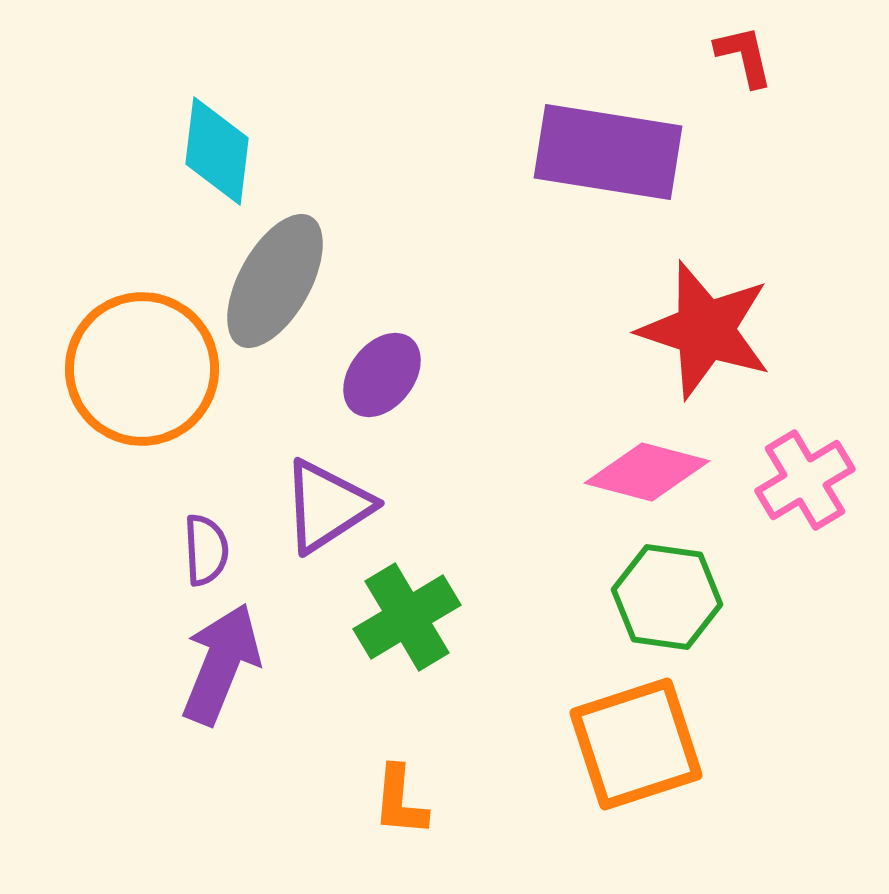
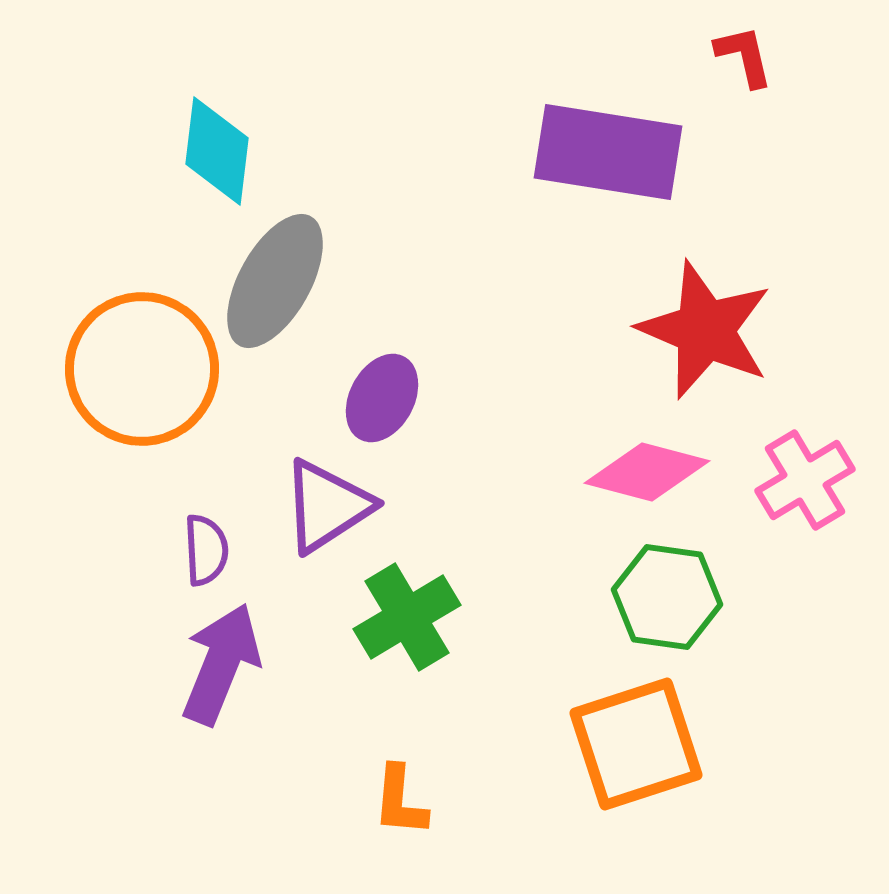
red star: rotated 5 degrees clockwise
purple ellipse: moved 23 px down; rotated 10 degrees counterclockwise
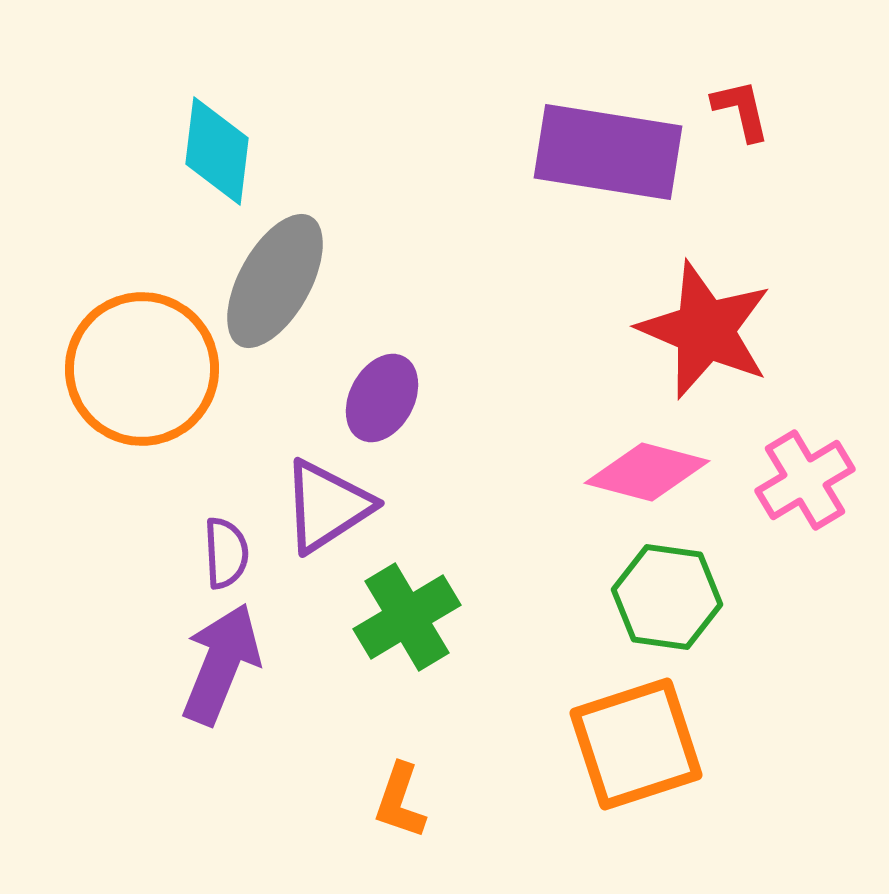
red L-shape: moved 3 px left, 54 px down
purple semicircle: moved 20 px right, 3 px down
orange L-shape: rotated 14 degrees clockwise
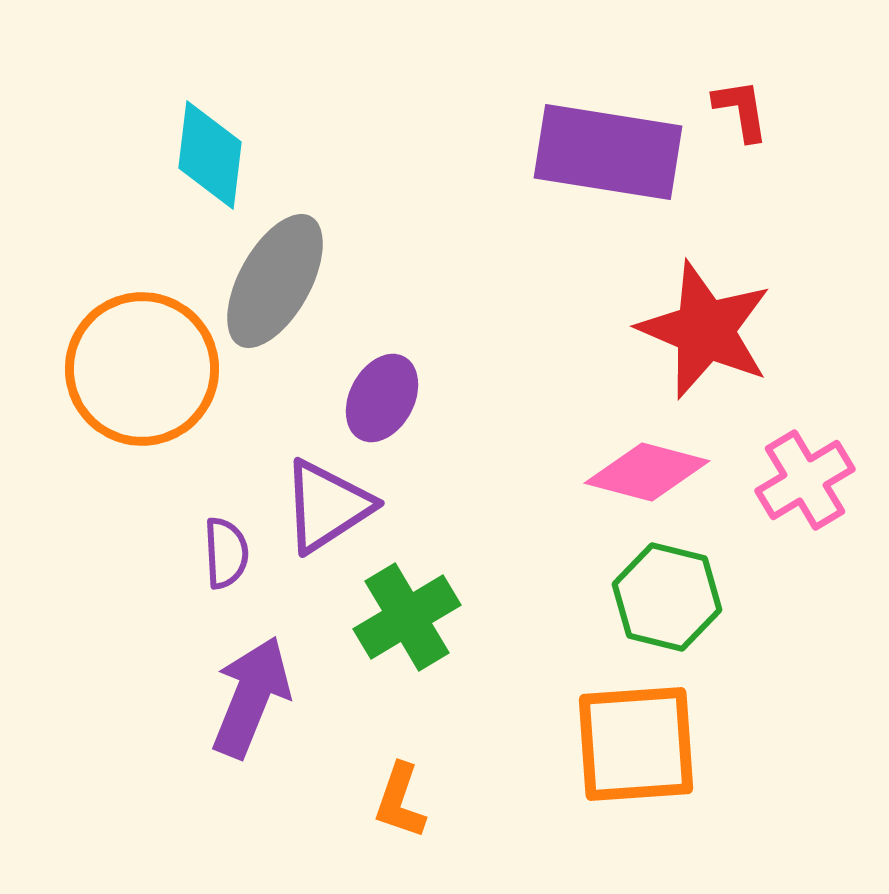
red L-shape: rotated 4 degrees clockwise
cyan diamond: moved 7 px left, 4 px down
green hexagon: rotated 6 degrees clockwise
purple arrow: moved 30 px right, 33 px down
orange square: rotated 14 degrees clockwise
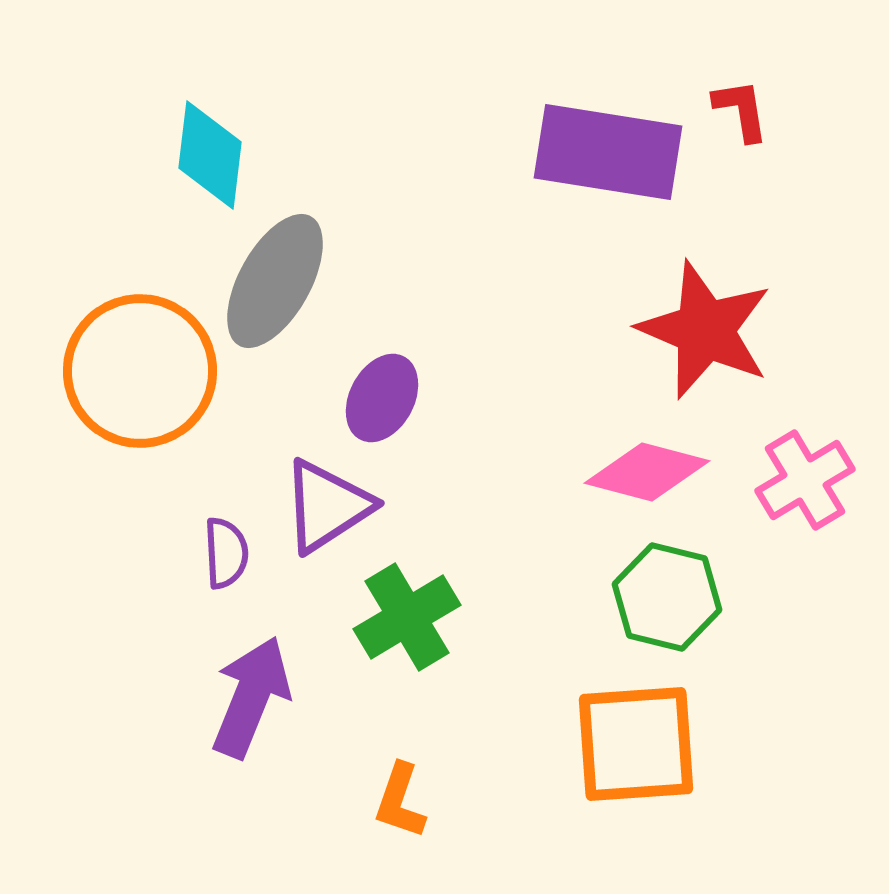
orange circle: moved 2 px left, 2 px down
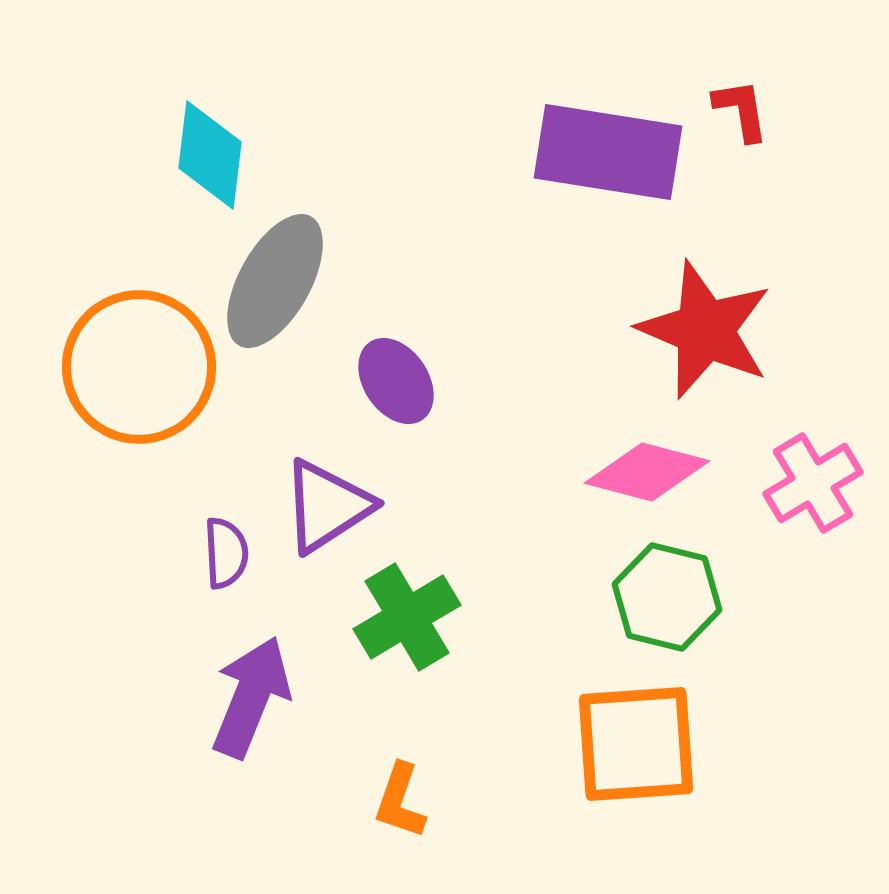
orange circle: moved 1 px left, 4 px up
purple ellipse: moved 14 px right, 17 px up; rotated 62 degrees counterclockwise
pink cross: moved 8 px right, 3 px down
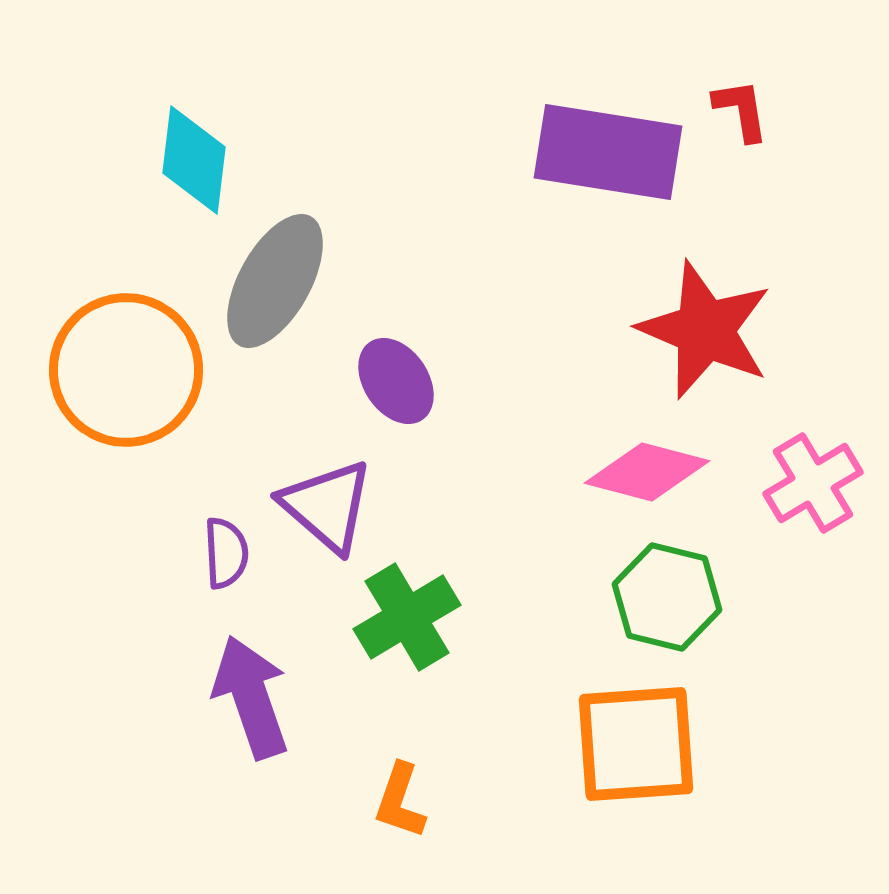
cyan diamond: moved 16 px left, 5 px down
orange circle: moved 13 px left, 3 px down
purple triangle: rotated 46 degrees counterclockwise
purple arrow: rotated 41 degrees counterclockwise
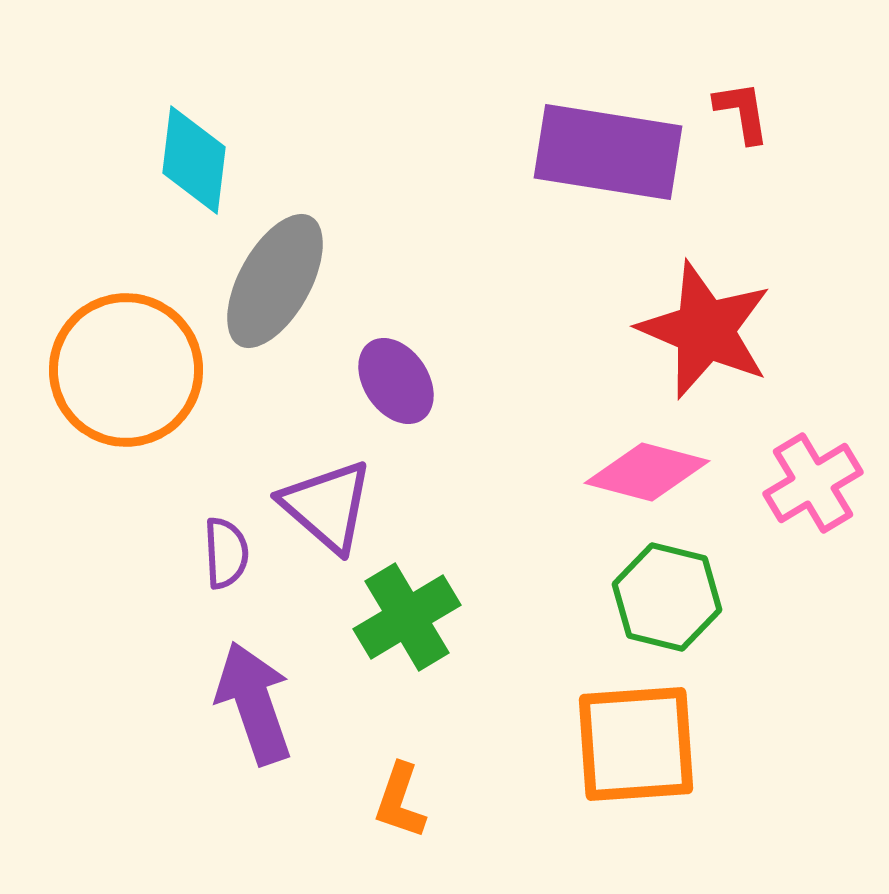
red L-shape: moved 1 px right, 2 px down
purple arrow: moved 3 px right, 6 px down
